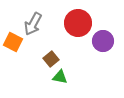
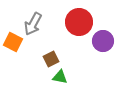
red circle: moved 1 px right, 1 px up
brown square: rotated 14 degrees clockwise
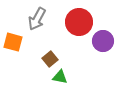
gray arrow: moved 4 px right, 5 px up
orange square: rotated 12 degrees counterclockwise
brown square: moved 1 px left; rotated 14 degrees counterclockwise
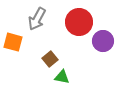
green triangle: moved 2 px right
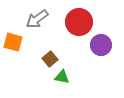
gray arrow: rotated 25 degrees clockwise
purple circle: moved 2 px left, 4 px down
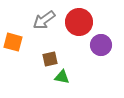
gray arrow: moved 7 px right, 1 px down
brown square: rotated 28 degrees clockwise
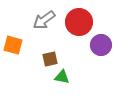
orange square: moved 3 px down
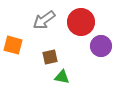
red circle: moved 2 px right
purple circle: moved 1 px down
brown square: moved 2 px up
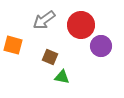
red circle: moved 3 px down
brown square: rotated 35 degrees clockwise
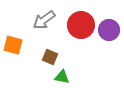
purple circle: moved 8 px right, 16 px up
